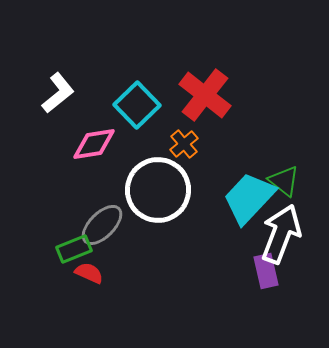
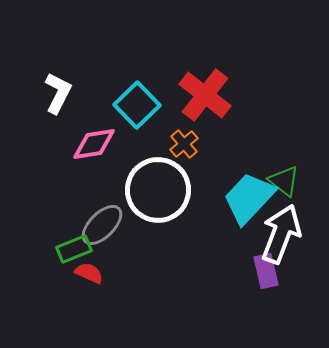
white L-shape: rotated 24 degrees counterclockwise
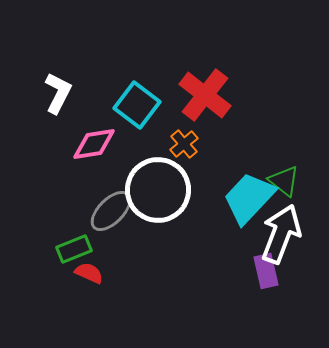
cyan square: rotated 9 degrees counterclockwise
gray ellipse: moved 9 px right, 14 px up
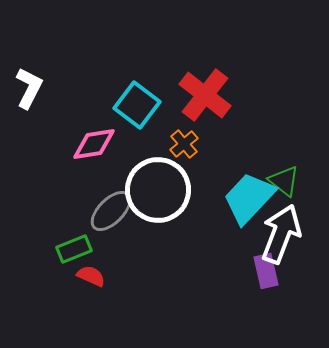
white L-shape: moved 29 px left, 5 px up
red semicircle: moved 2 px right, 3 px down
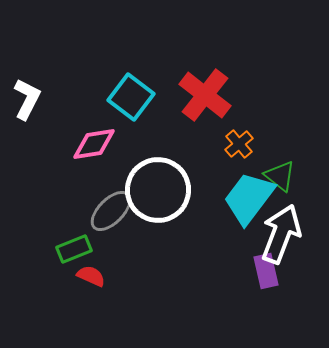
white L-shape: moved 2 px left, 11 px down
cyan square: moved 6 px left, 8 px up
orange cross: moved 55 px right
green triangle: moved 4 px left, 5 px up
cyan trapezoid: rotated 6 degrees counterclockwise
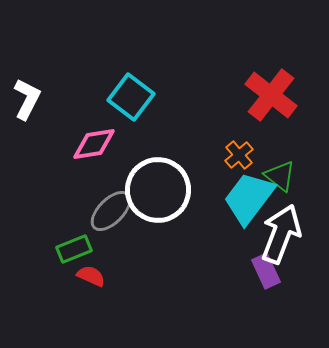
red cross: moved 66 px right
orange cross: moved 11 px down
purple rectangle: rotated 12 degrees counterclockwise
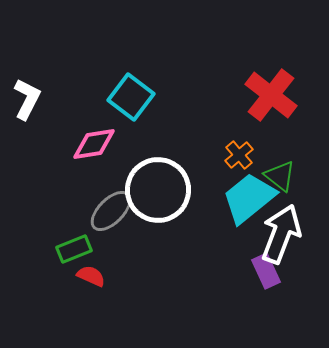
cyan trapezoid: rotated 14 degrees clockwise
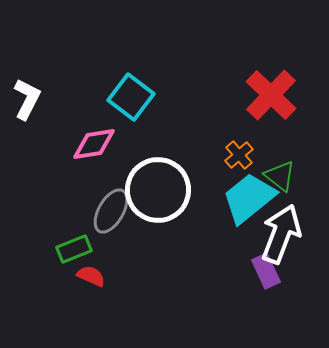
red cross: rotated 6 degrees clockwise
gray ellipse: rotated 15 degrees counterclockwise
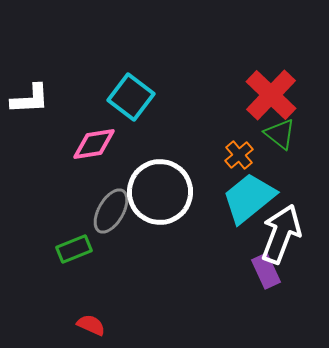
white L-shape: moved 3 px right; rotated 60 degrees clockwise
green triangle: moved 42 px up
white circle: moved 2 px right, 2 px down
red semicircle: moved 49 px down
